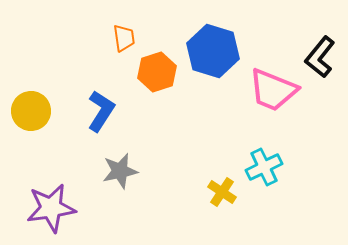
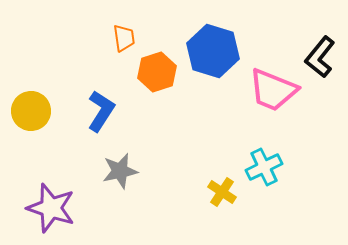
purple star: rotated 27 degrees clockwise
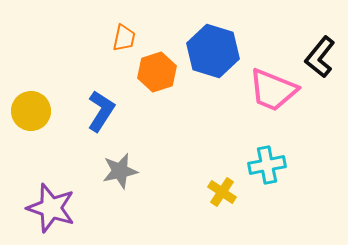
orange trapezoid: rotated 20 degrees clockwise
cyan cross: moved 3 px right, 2 px up; rotated 15 degrees clockwise
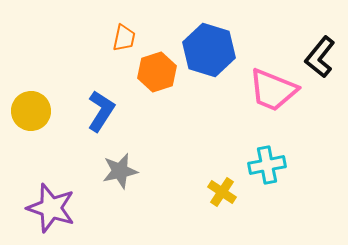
blue hexagon: moved 4 px left, 1 px up
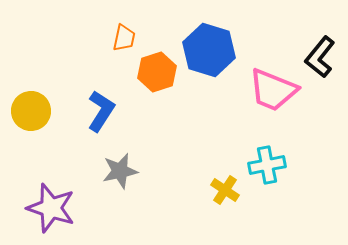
yellow cross: moved 3 px right, 2 px up
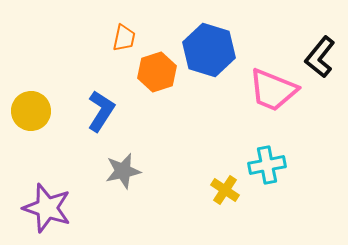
gray star: moved 3 px right
purple star: moved 4 px left
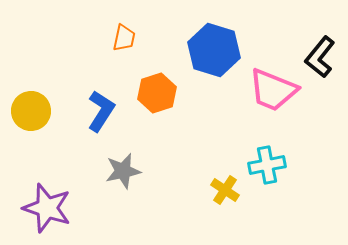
blue hexagon: moved 5 px right
orange hexagon: moved 21 px down
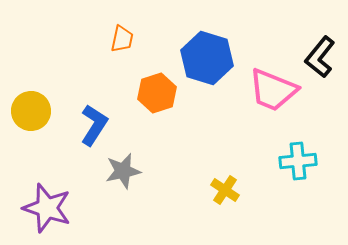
orange trapezoid: moved 2 px left, 1 px down
blue hexagon: moved 7 px left, 8 px down
blue L-shape: moved 7 px left, 14 px down
cyan cross: moved 31 px right, 4 px up; rotated 6 degrees clockwise
